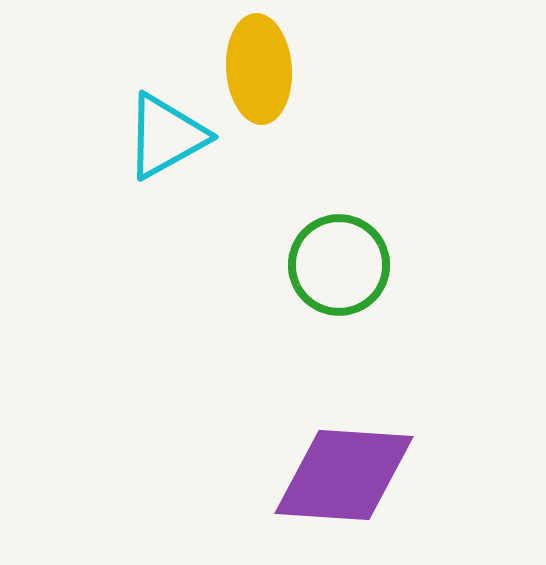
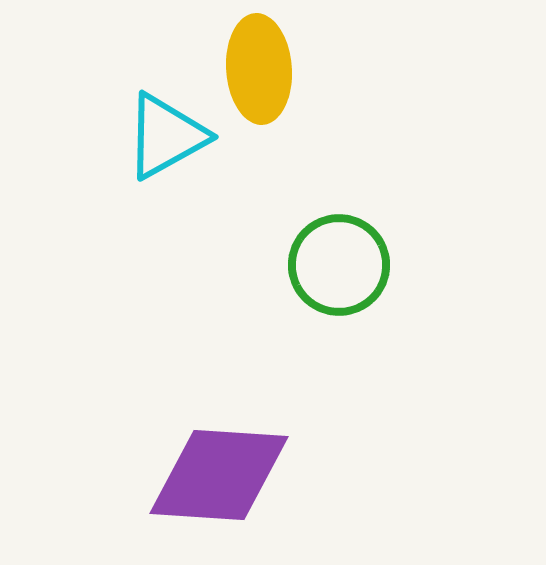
purple diamond: moved 125 px left
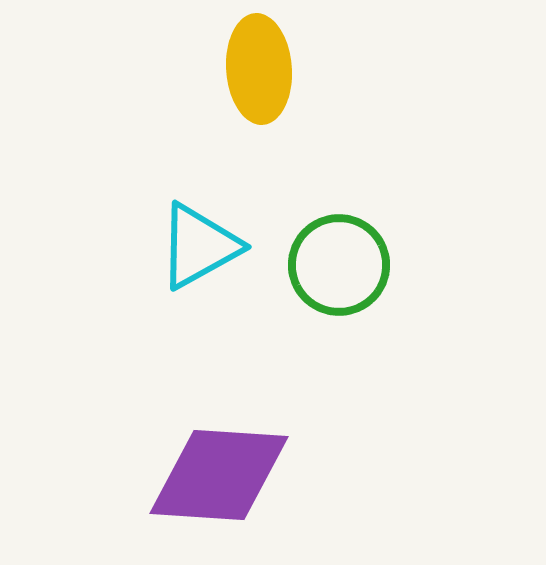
cyan triangle: moved 33 px right, 110 px down
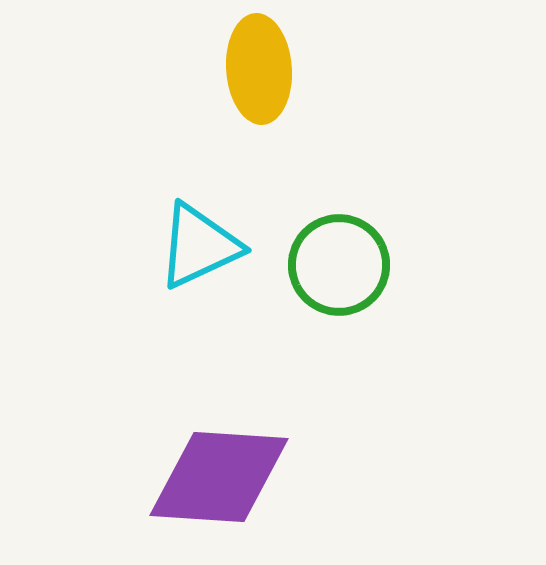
cyan triangle: rotated 4 degrees clockwise
purple diamond: moved 2 px down
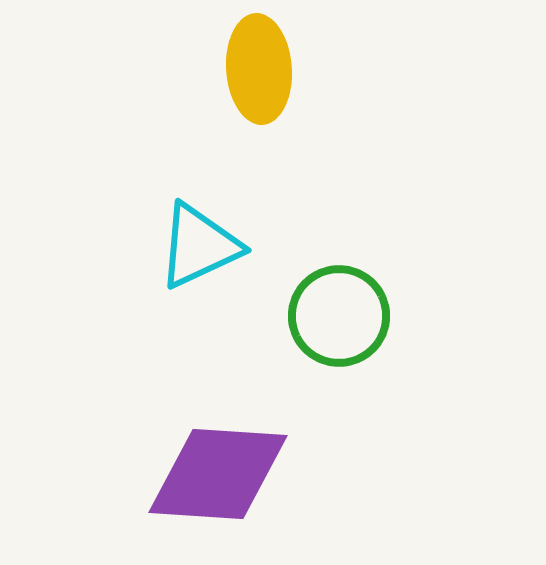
green circle: moved 51 px down
purple diamond: moved 1 px left, 3 px up
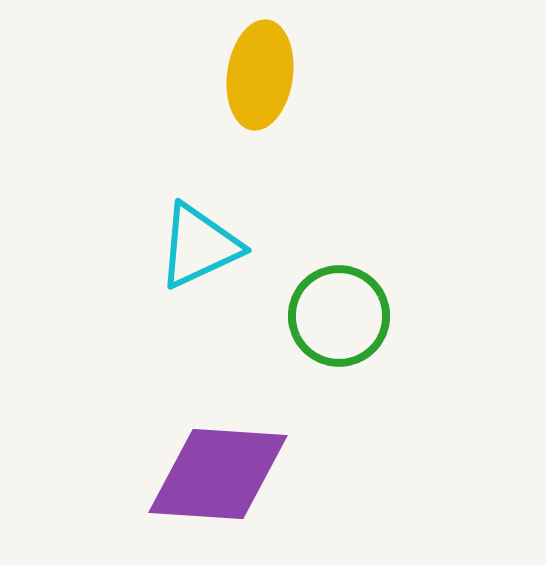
yellow ellipse: moved 1 px right, 6 px down; rotated 12 degrees clockwise
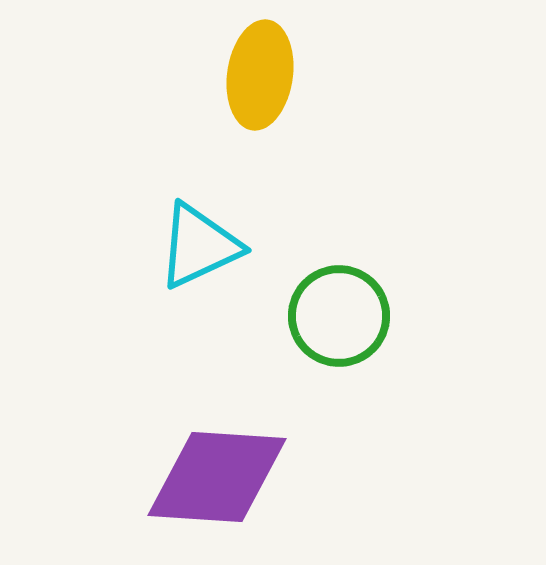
purple diamond: moved 1 px left, 3 px down
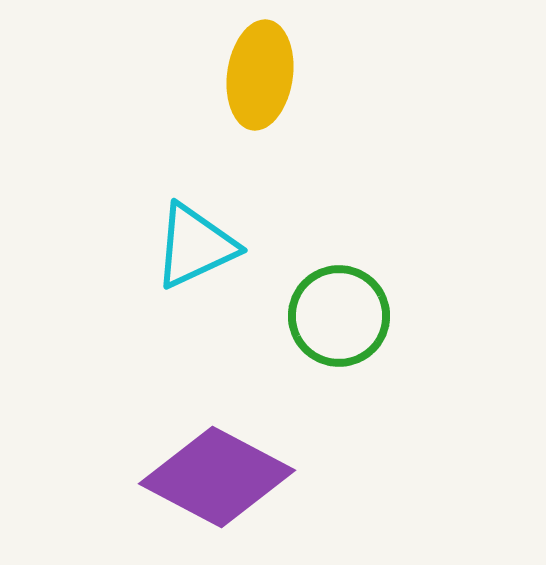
cyan triangle: moved 4 px left
purple diamond: rotated 24 degrees clockwise
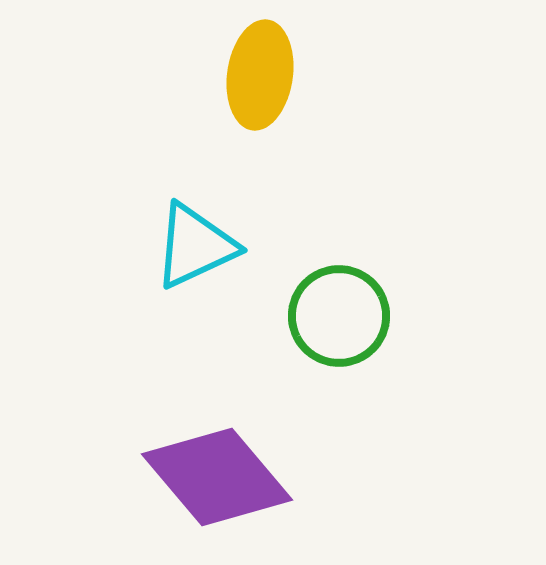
purple diamond: rotated 22 degrees clockwise
